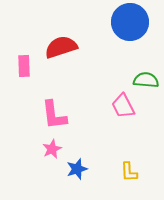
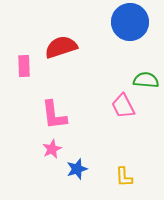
yellow L-shape: moved 5 px left, 5 px down
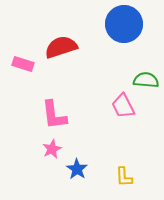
blue circle: moved 6 px left, 2 px down
pink rectangle: moved 1 px left, 2 px up; rotated 70 degrees counterclockwise
blue star: rotated 20 degrees counterclockwise
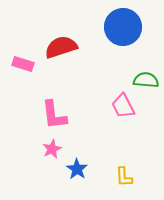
blue circle: moved 1 px left, 3 px down
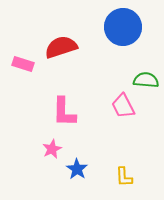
pink L-shape: moved 10 px right, 3 px up; rotated 8 degrees clockwise
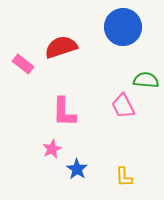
pink rectangle: rotated 20 degrees clockwise
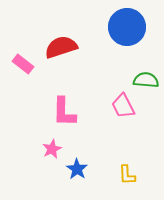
blue circle: moved 4 px right
yellow L-shape: moved 3 px right, 2 px up
